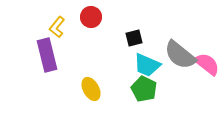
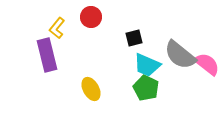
yellow L-shape: moved 1 px down
green pentagon: moved 2 px right, 1 px up
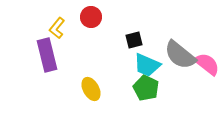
black square: moved 2 px down
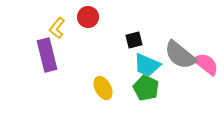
red circle: moved 3 px left
pink semicircle: moved 1 px left
yellow ellipse: moved 12 px right, 1 px up
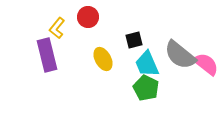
cyan trapezoid: moved 1 px up; rotated 44 degrees clockwise
yellow ellipse: moved 29 px up
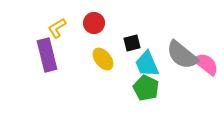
red circle: moved 6 px right, 6 px down
yellow L-shape: rotated 20 degrees clockwise
black square: moved 2 px left, 3 px down
gray semicircle: moved 2 px right
yellow ellipse: rotated 10 degrees counterclockwise
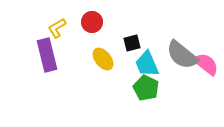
red circle: moved 2 px left, 1 px up
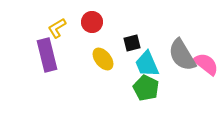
gray semicircle: rotated 20 degrees clockwise
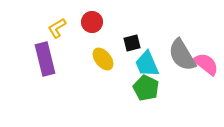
purple rectangle: moved 2 px left, 4 px down
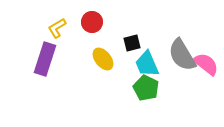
purple rectangle: rotated 32 degrees clockwise
